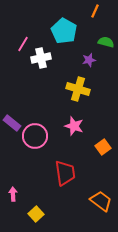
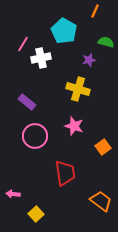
purple rectangle: moved 15 px right, 21 px up
pink arrow: rotated 80 degrees counterclockwise
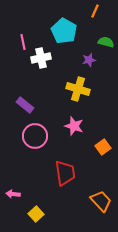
pink line: moved 2 px up; rotated 42 degrees counterclockwise
purple rectangle: moved 2 px left, 3 px down
orange trapezoid: rotated 10 degrees clockwise
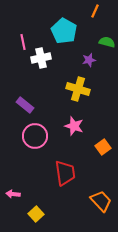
green semicircle: moved 1 px right
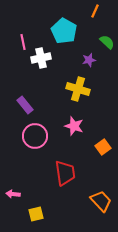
green semicircle: rotated 28 degrees clockwise
purple rectangle: rotated 12 degrees clockwise
yellow square: rotated 28 degrees clockwise
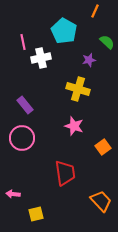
pink circle: moved 13 px left, 2 px down
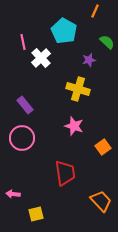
white cross: rotated 30 degrees counterclockwise
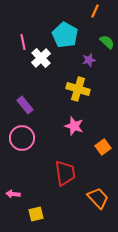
cyan pentagon: moved 1 px right, 4 px down
orange trapezoid: moved 3 px left, 3 px up
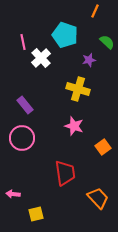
cyan pentagon: rotated 10 degrees counterclockwise
